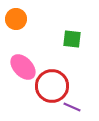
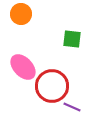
orange circle: moved 5 px right, 5 px up
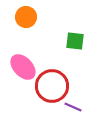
orange circle: moved 5 px right, 3 px down
green square: moved 3 px right, 2 px down
purple line: moved 1 px right
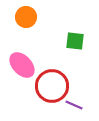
pink ellipse: moved 1 px left, 2 px up
purple line: moved 1 px right, 2 px up
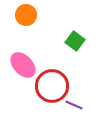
orange circle: moved 2 px up
green square: rotated 30 degrees clockwise
pink ellipse: moved 1 px right
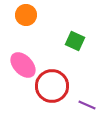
green square: rotated 12 degrees counterclockwise
purple line: moved 13 px right
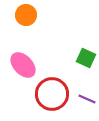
green square: moved 11 px right, 17 px down
red circle: moved 8 px down
purple line: moved 6 px up
